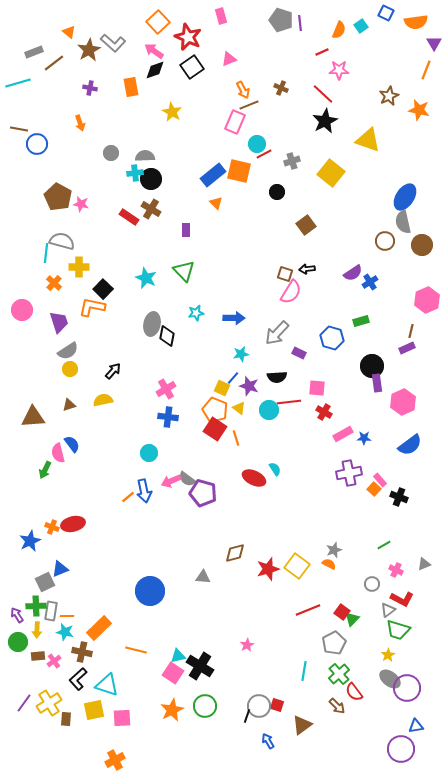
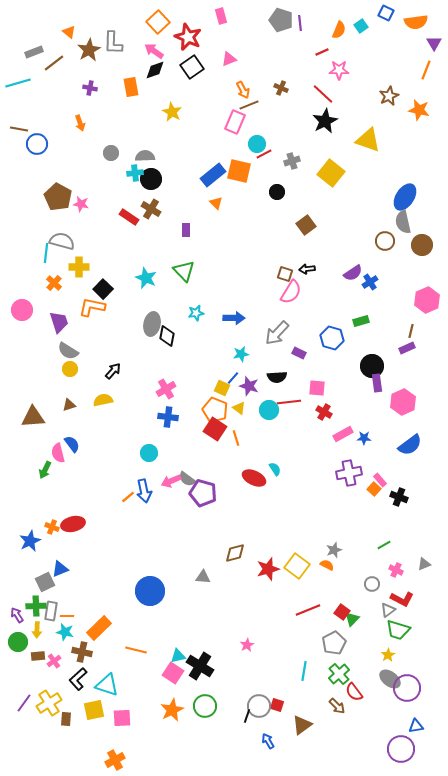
gray L-shape at (113, 43): rotated 50 degrees clockwise
gray semicircle at (68, 351): rotated 65 degrees clockwise
orange semicircle at (329, 564): moved 2 px left, 1 px down
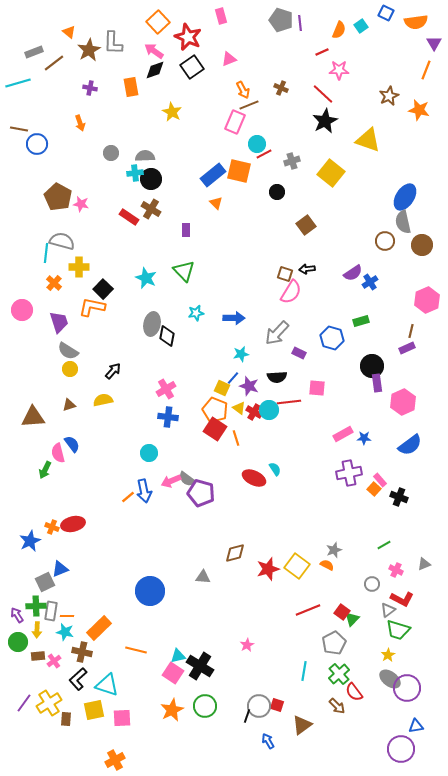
red cross at (324, 412): moved 70 px left
purple pentagon at (203, 493): moved 2 px left
